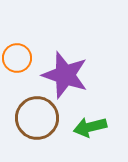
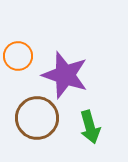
orange circle: moved 1 px right, 2 px up
green arrow: rotated 92 degrees counterclockwise
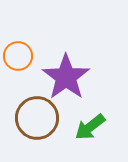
purple star: moved 1 px right, 2 px down; rotated 18 degrees clockwise
green arrow: rotated 68 degrees clockwise
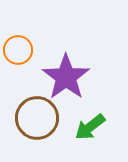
orange circle: moved 6 px up
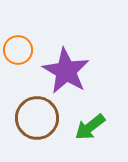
purple star: moved 6 px up; rotated 6 degrees counterclockwise
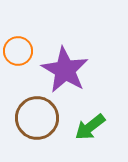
orange circle: moved 1 px down
purple star: moved 1 px left, 1 px up
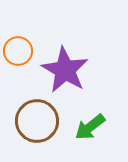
brown circle: moved 3 px down
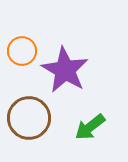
orange circle: moved 4 px right
brown circle: moved 8 px left, 3 px up
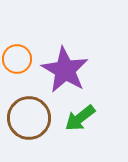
orange circle: moved 5 px left, 8 px down
green arrow: moved 10 px left, 9 px up
